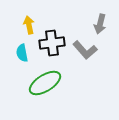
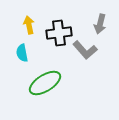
black cross: moved 7 px right, 10 px up
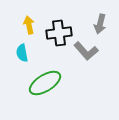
gray L-shape: moved 1 px right, 1 px down
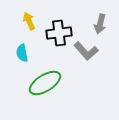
yellow arrow: moved 4 px up; rotated 12 degrees counterclockwise
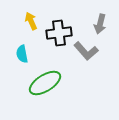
yellow arrow: moved 2 px right
cyan semicircle: moved 1 px down
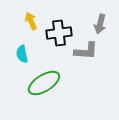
gray L-shape: rotated 45 degrees counterclockwise
green ellipse: moved 1 px left
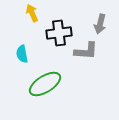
yellow arrow: moved 1 px right, 8 px up
green ellipse: moved 1 px right, 1 px down
